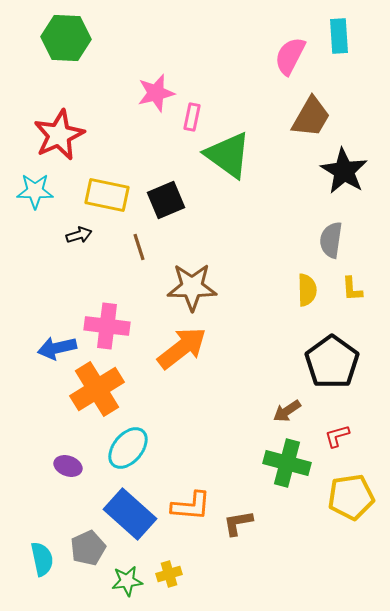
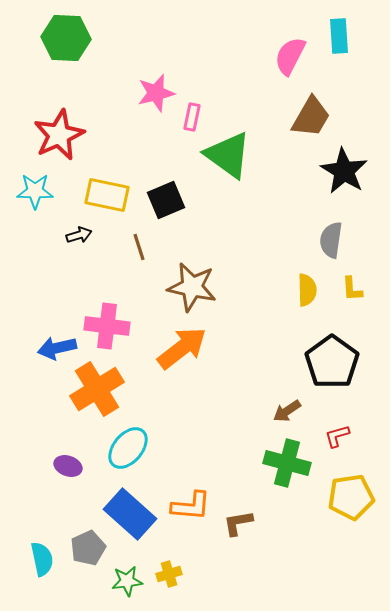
brown star: rotated 12 degrees clockwise
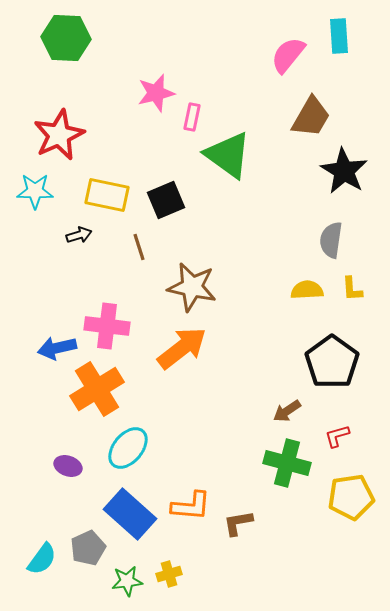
pink semicircle: moved 2 px left, 1 px up; rotated 12 degrees clockwise
yellow semicircle: rotated 92 degrees counterclockwise
cyan semicircle: rotated 48 degrees clockwise
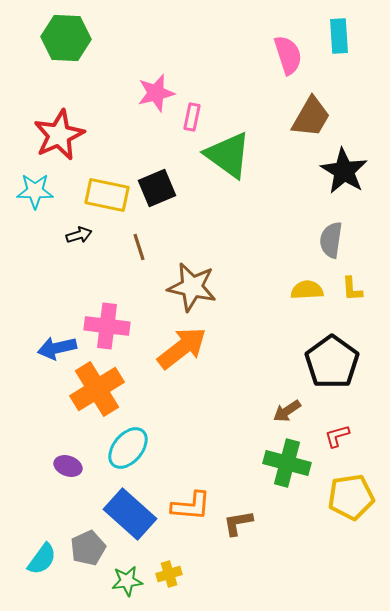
pink semicircle: rotated 123 degrees clockwise
black square: moved 9 px left, 12 px up
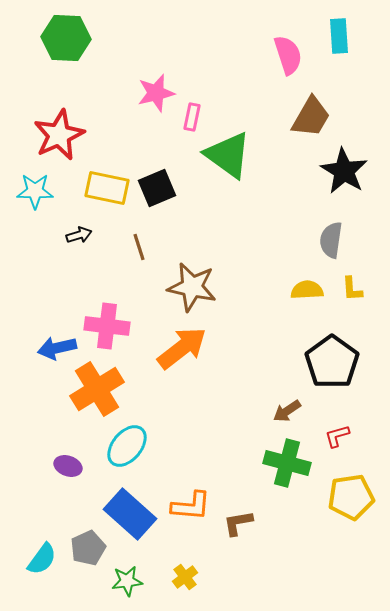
yellow rectangle: moved 7 px up
cyan ellipse: moved 1 px left, 2 px up
yellow cross: moved 16 px right, 3 px down; rotated 20 degrees counterclockwise
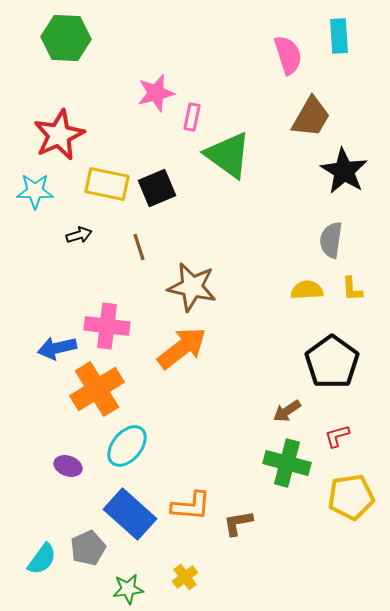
yellow rectangle: moved 4 px up
green star: moved 1 px right, 8 px down
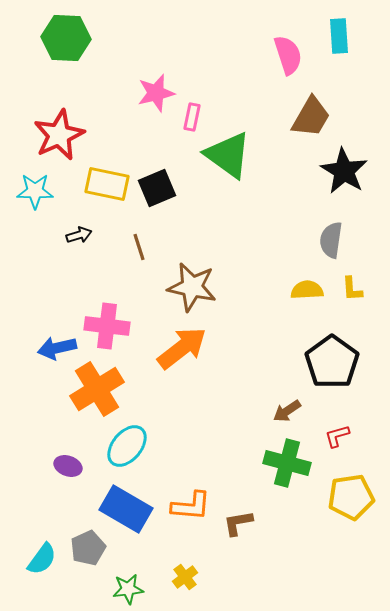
blue rectangle: moved 4 px left, 5 px up; rotated 12 degrees counterclockwise
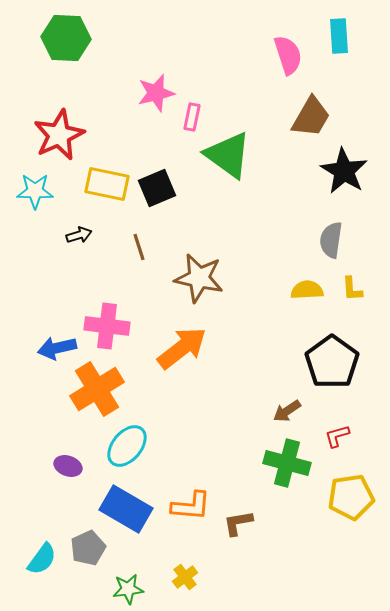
brown star: moved 7 px right, 9 px up
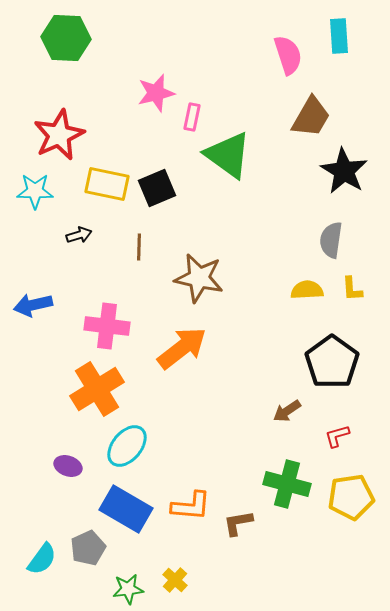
brown line: rotated 20 degrees clockwise
blue arrow: moved 24 px left, 43 px up
green cross: moved 21 px down
yellow cross: moved 10 px left, 3 px down; rotated 10 degrees counterclockwise
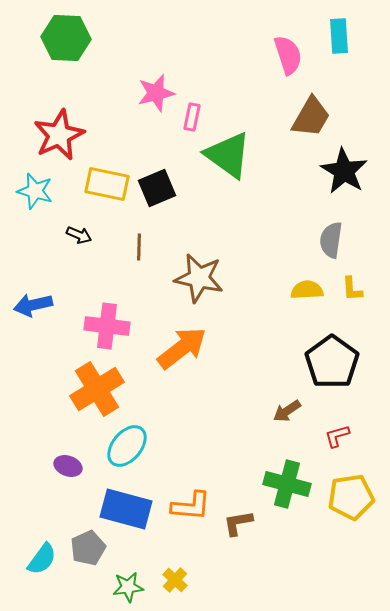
cyan star: rotated 15 degrees clockwise
black arrow: rotated 40 degrees clockwise
blue rectangle: rotated 15 degrees counterclockwise
green star: moved 2 px up
